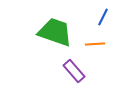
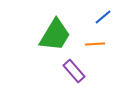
blue line: rotated 24 degrees clockwise
green trapezoid: moved 3 px down; rotated 102 degrees clockwise
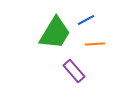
blue line: moved 17 px left, 3 px down; rotated 12 degrees clockwise
green trapezoid: moved 2 px up
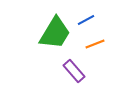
orange line: rotated 18 degrees counterclockwise
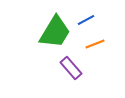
green trapezoid: moved 1 px up
purple rectangle: moved 3 px left, 3 px up
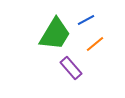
green trapezoid: moved 2 px down
orange line: rotated 18 degrees counterclockwise
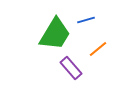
blue line: rotated 12 degrees clockwise
orange line: moved 3 px right, 5 px down
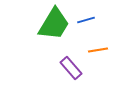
green trapezoid: moved 1 px left, 10 px up
orange line: moved 1 px down; rotated 30 degrees clockwise
